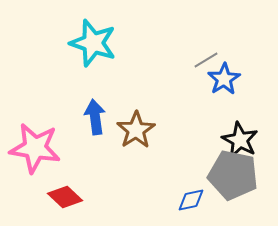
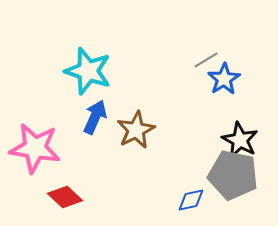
cyan star: moved 5 px left, 28 px down
blue arrow: rotated 32 degrees clockwise
brown star: rotated 6 degrees clockwise
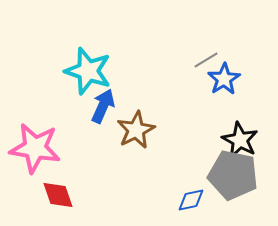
blue arrow: moved 8 px right, 11 px up
red diamond: moved 7 px left, 2 px up; rotated 28 degrees clockwise
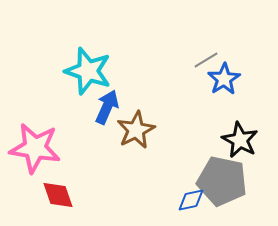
blue arrow: moved 4 px right, 1 px down
gray pentagon: moved 11 px left, 6 px down
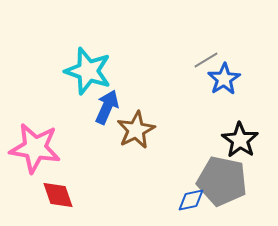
black star: rotated 6 degrees clockwise
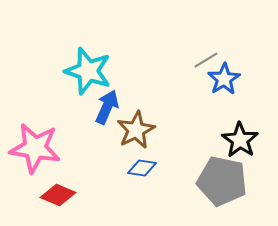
red diamond: rotated 48 degrees counterclockwise
blue diamond: moved 49 px left, 32 px up; rotated 20 degrees clockwise
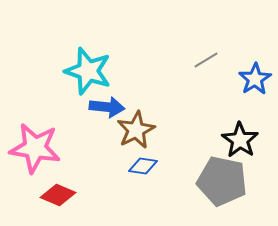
blue star: moved 31 px right
blue arrow: rotated 72 degrees clockwise
blue diamond: moved 1 px right, 2 px up
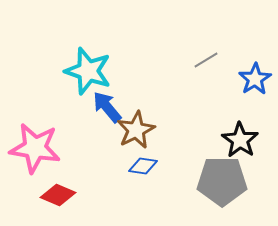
blue arrow: rotated 136 degrees counterclockwise
gray pentagon: rotated 12 degrees counterclockwise
